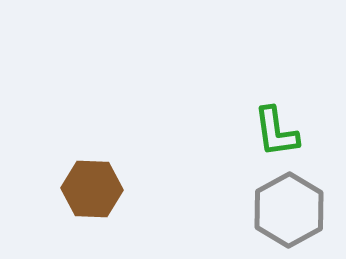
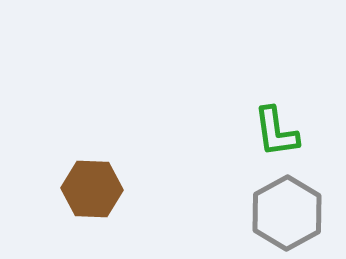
gray hexagon: moved 2 px left, 3 px down
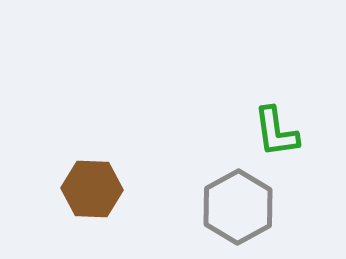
gray hexagon: moved 49 px left, 6 px up
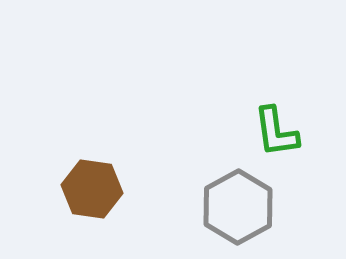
brown hexagon: rotated 6 degrees clockwise
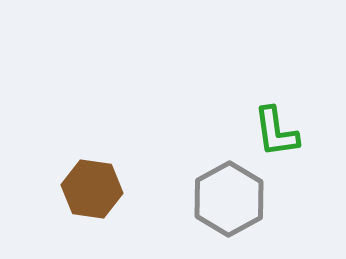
gray hexagon: moved 9 px left, 8 px up
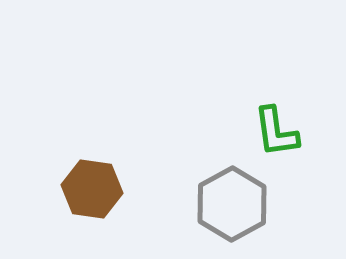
gray hexagon: moved 3 px right, 5 px down
